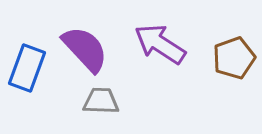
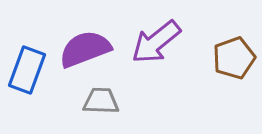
purple arrow: moved 4 px left, 2 px up; rotated 72 degrees counterclockwise
purple semicircle: rotated 68 degrees counterclockwise
blue rectangle: moved 2 px down
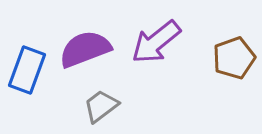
gray trapezoid: moved 5 px down; rotated 39 degrees counterclockwise
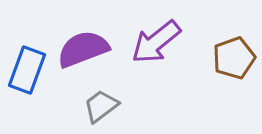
purple semicircle: moved 2 px left
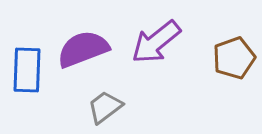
blue rectangle: rotated 18 degrees counterclockwise
gray trapezoid: moved 4 px right, 1 px down
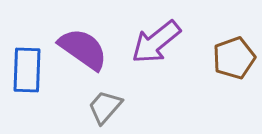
purple semicircle: rotated 56 degrees clockwise
gray trapezoid: rotated 12 degrees counterclockwise
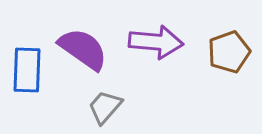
purple arrow: rotated 136 degrees counterclockwise
brown pentagon: moved 5 px left, 6 px up
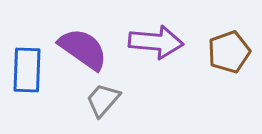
gray trapezoid: moved 2 px left, 7 px up
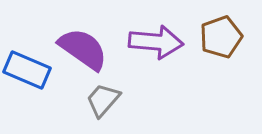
brown pentagon: moved 8 px left, 15 px up
blue rectangle: rotated 69 degrees counterclockwise
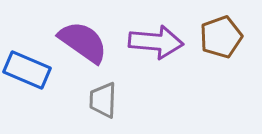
purple semicircle: moved 7 px up
gray trapezoid: rotated 39 degrees counterclockwise
